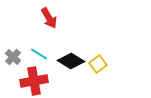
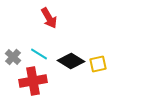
yellow square: rotated 24 degrees clockwise
red cross: moved 1 px left
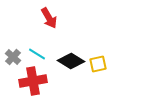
cyan line: moved 2 px left
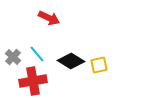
red arrow: rotated 35 degrees counterclockwise
cyan line: rotated 18 degrees clockwise
yellow square: moved 1 px right, 1 px down
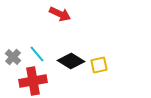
red arrow: moved 11 px right, 4 px up
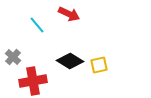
red arrow: moved 9 px right
cyan line: moved 29 px up
black diamond: moved 1 px left
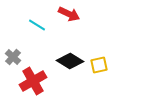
cyan line: rotated 18 degrees counterclockwise
red cross: rotated 20 degrees counterclockwise
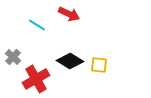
yellow square: rotated 18 degrees clockwise
red cross: moved 3 px right, 2 px up
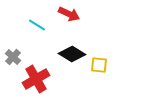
black diamond: moved 2 px right, 7 px up
